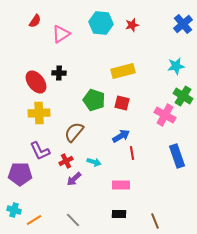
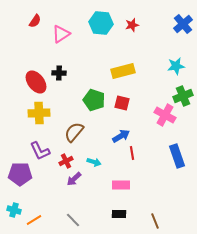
green cross: rotated 36 degrees clockwise
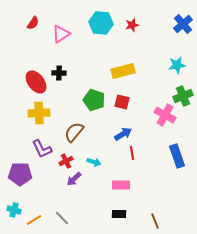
red semicircle: moved 2 px left, 2 px down
cyan star: moved 1 px right, 1 px up
red square: moved 1 px up
blue arrow: moved 2 px right, 2 px up
purple L-shape: moved 2 px right, 2 px up
gray line: moved 11 px left, 2 px up
